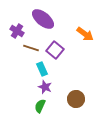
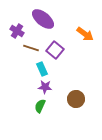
purple star: rotated 16 degrees counterclockwise
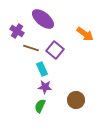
brown circle: moved 1 px down
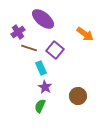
purple cross: moved 1 px right, 1 px down; rotated 24 degrees clockwise
brown line: moved 2 px left
cyan rectangle: moved 1 px left, 1 px up
purple star: rotated 24 degrees clockwise
brown circle: moved 2 px right, 4 px up
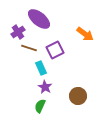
purple ellipse: moved 4 px left
purple square: rotated 24 degrees clockwise
